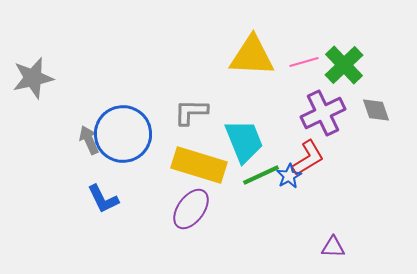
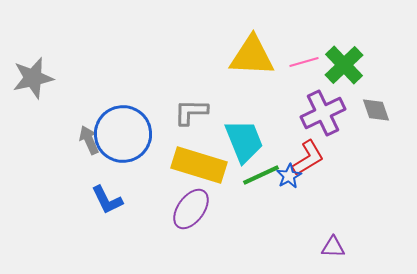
blue L-shape: moved 4 px right, 1 px down
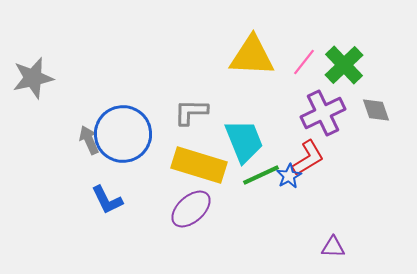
pink line: rotated 36 degrees counterclockwise
purple ellipse: rotated 12 degrees clockwise
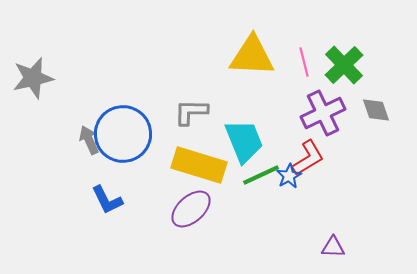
pink line: rotated 52 degrees counterclockwise
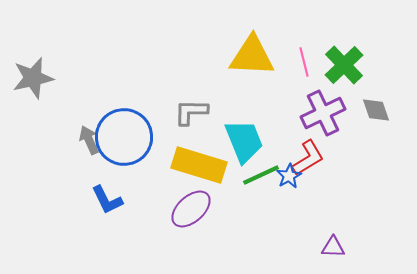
blue circle: moved 1 px right, 3 px down
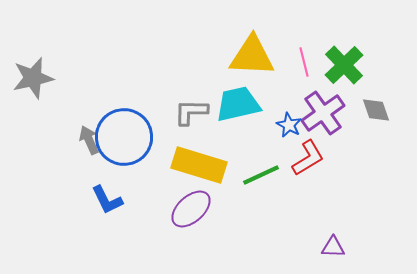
purple cross: rotated 9 degrees counterclockwise
cyan trapezoid: moved 6 px left, 37 px up; rotated 81 degrees counterclockwise
blue star: moved 51 px up; rotated 15 degrees counterclockwise
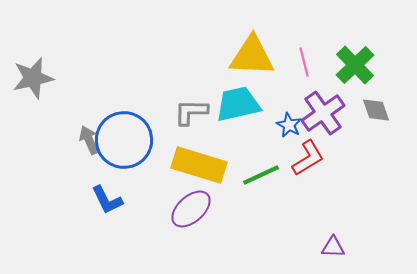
green cross: moved 11 px right
blue circle: moved 3 px down
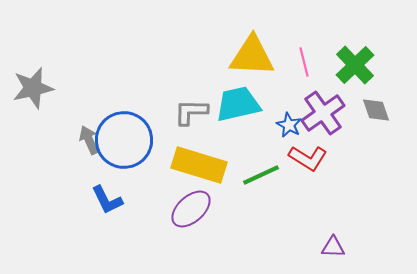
gray star: moved 10 px down
red L-shape: rotated 63 degrees clockwise
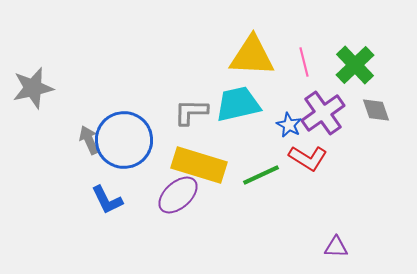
purple ellipse: moved 13 px left, 14 px up
purple triangle: moved 3 px right
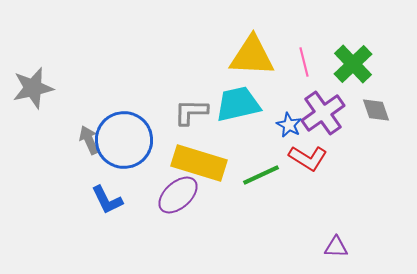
green cross: moved 2 px left, 1 px up
yellow rectangle: moved 2 px up
